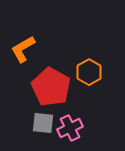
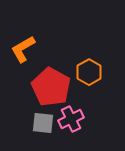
pink cross: moved 1 px right, 9 px up
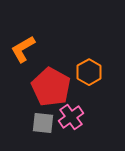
pink cross: moved 2 px up; rotated 10 degrees counterclockwise
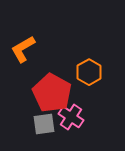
red pentagon: moved 1 px right, 6 px down
pink cross: rotated 20 degrees counterclockwise
gray square: moved 1 px right, 1 px down; rotated 15 degrees counterclockwise
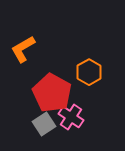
gray square: rotated 25 degrees counterclockwise
